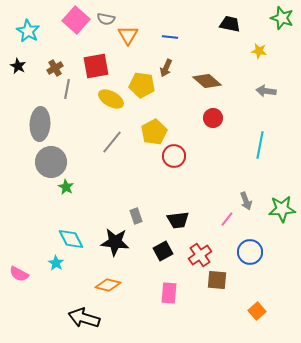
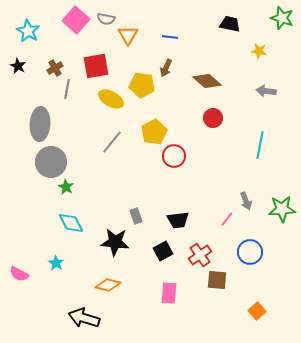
cyan diamond at (71, 239): moved 16 px up
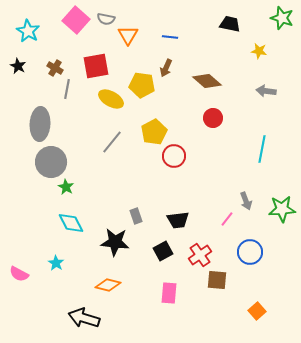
brown cross at (55, 68): rotated 28 degrees counterclockwise
cyan line at (260, 145): moved 2 px right, 4 px down
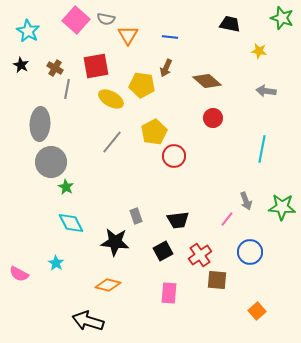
black star at (18, 66): moved 3 px right, 1 px up
green star at (282, 209): moved 2 px up; rotated 8 degrees clockwise
black arrow at (84, 318): moved 4 px right, 3 px down
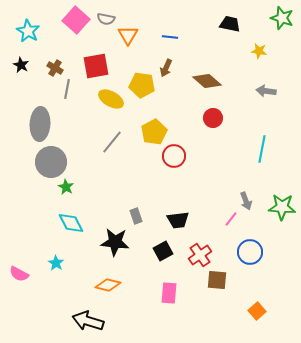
pink line at (227, 219): moved 4 px right
